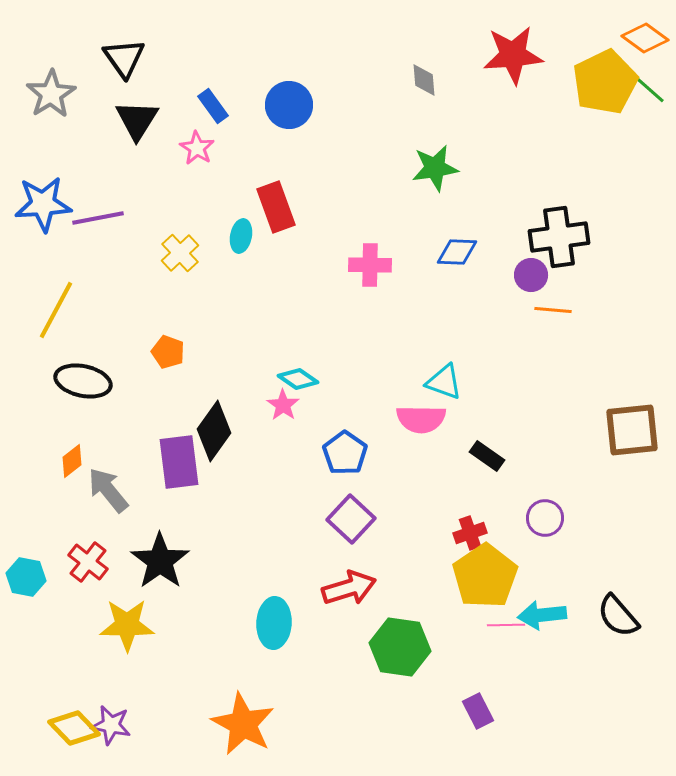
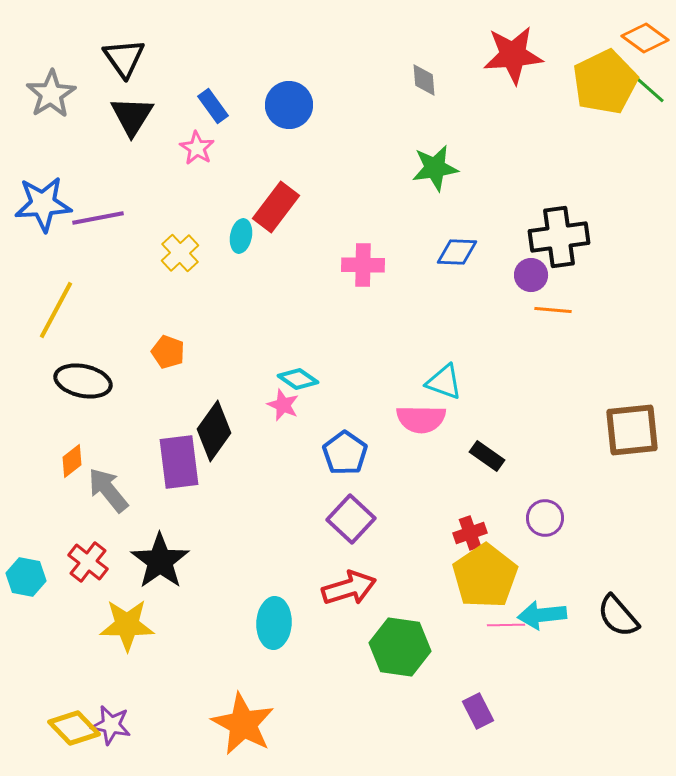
black triangle at (137, 120): moved 5 px left, 4 px up
red rectangle at (276, 207): rotated 57 degrees clockwise
pink cross at (370, 265): moved 7 px left
pink star at (283, 405): rotated 12 degrees counterclockwise
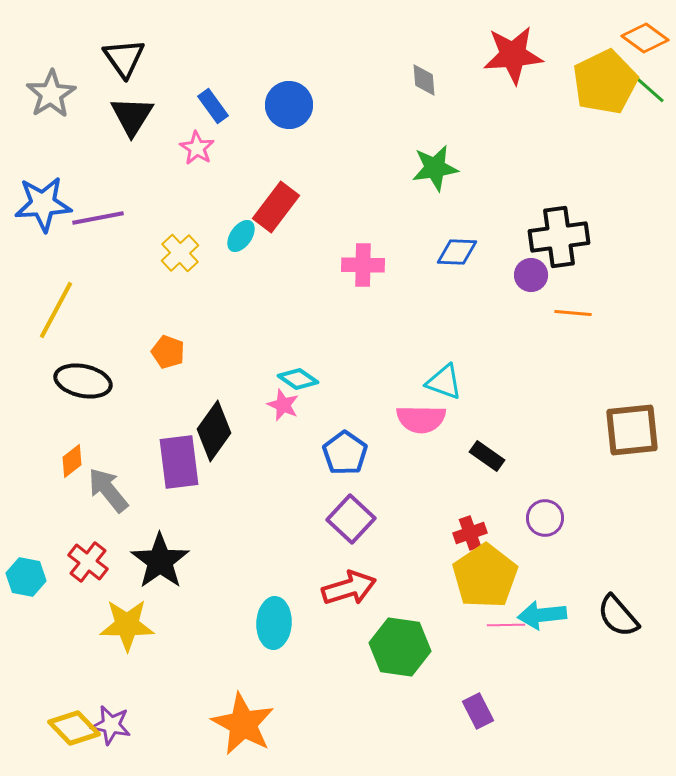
cyan ellipse at (241, 236): rotated 24 degrees clockwise
orange line at (553, 310): moved 20 px right, 3 px down
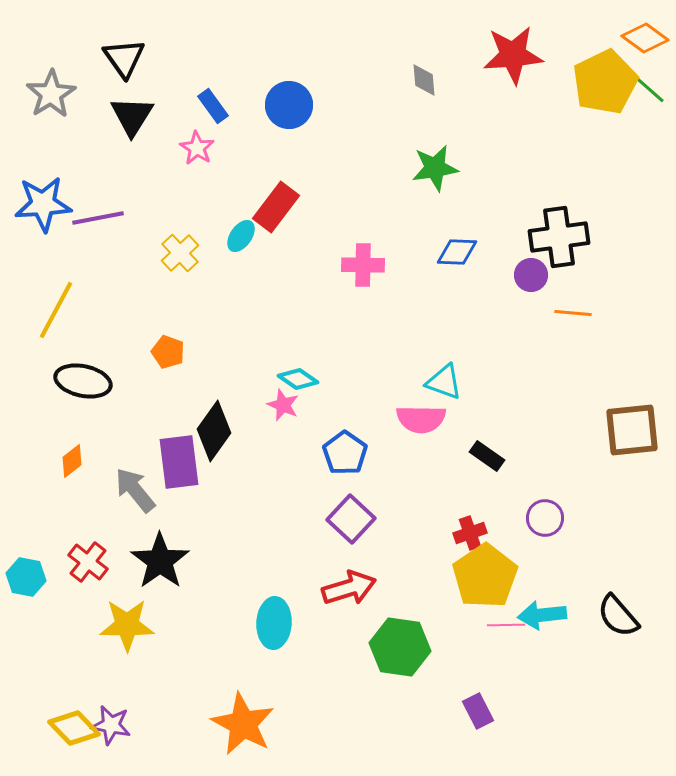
gray arrow at (108, 490): moved 27 px right
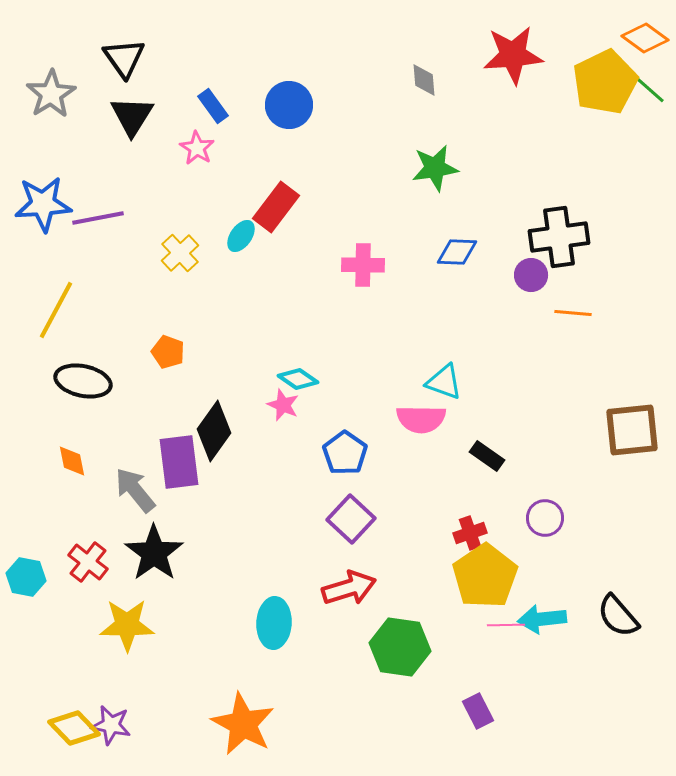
orange diamond at (72, 461): rotated 64 degrees counterclockwise
black star at (160, 561): moved 6 px left, 8 px up
cyan arrow at (542, 615): moved 4 px down
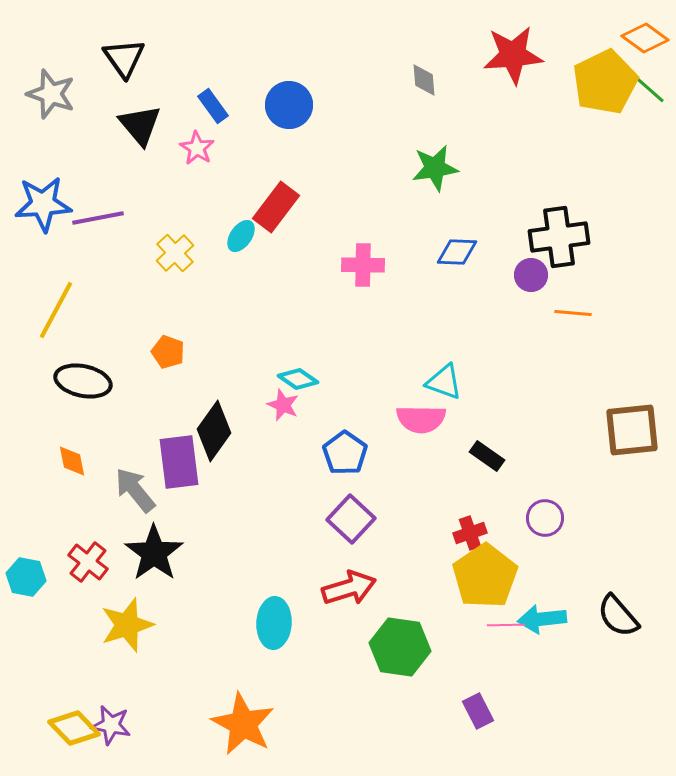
gray star at (51, 94): rotated 21 degrees counterclockwise
black triangle at (132, 116): moved 8 px right, 9 px down; rotated 12 degrees counterclockwise
yellow cross at (180, 253): moved 5 px left
yellow star at (127, 625): rotated 18 degrees counterclockwise
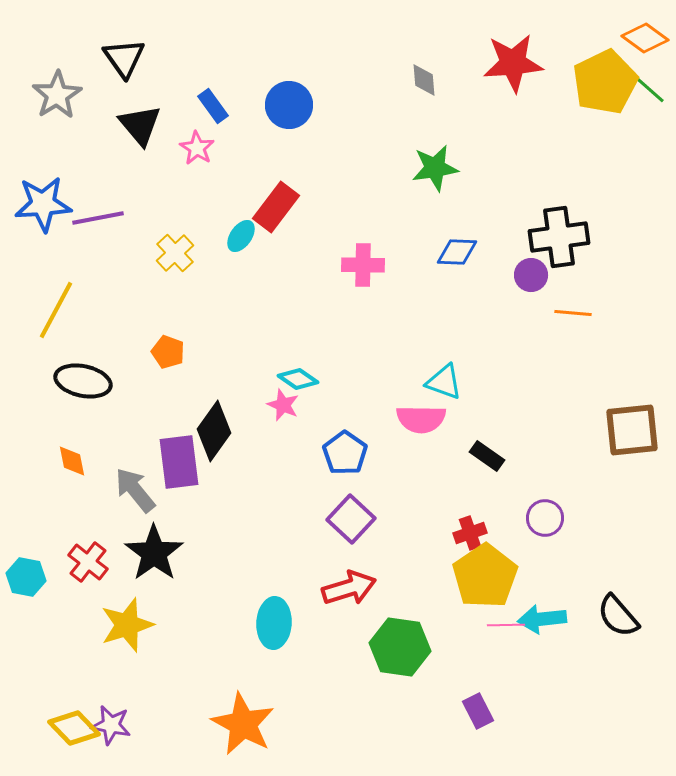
red star at (513, 55): moved 8 px down
gray star at (51, 94): moved 6 px right, 1 px down; rotated 21 degrees clockwise
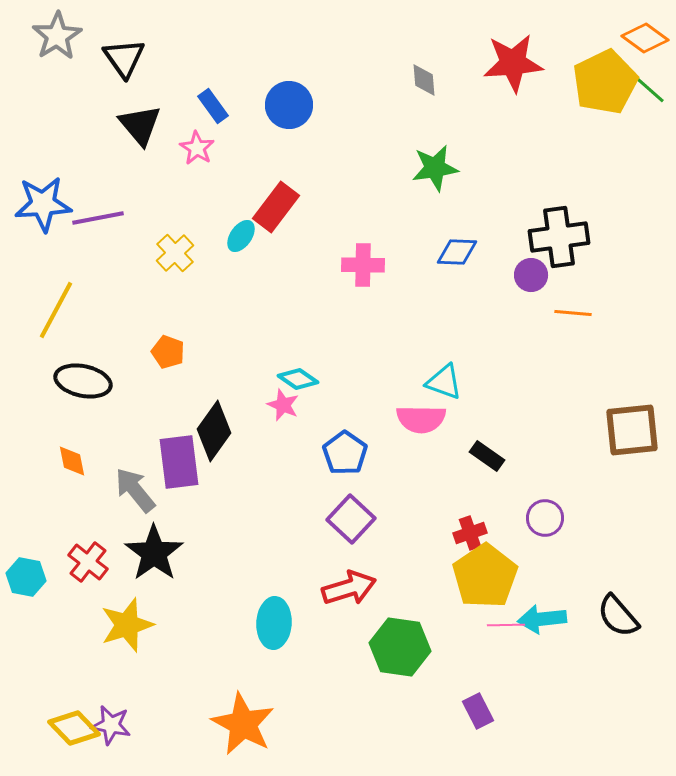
gray star at (57, 95): moved 59 px up
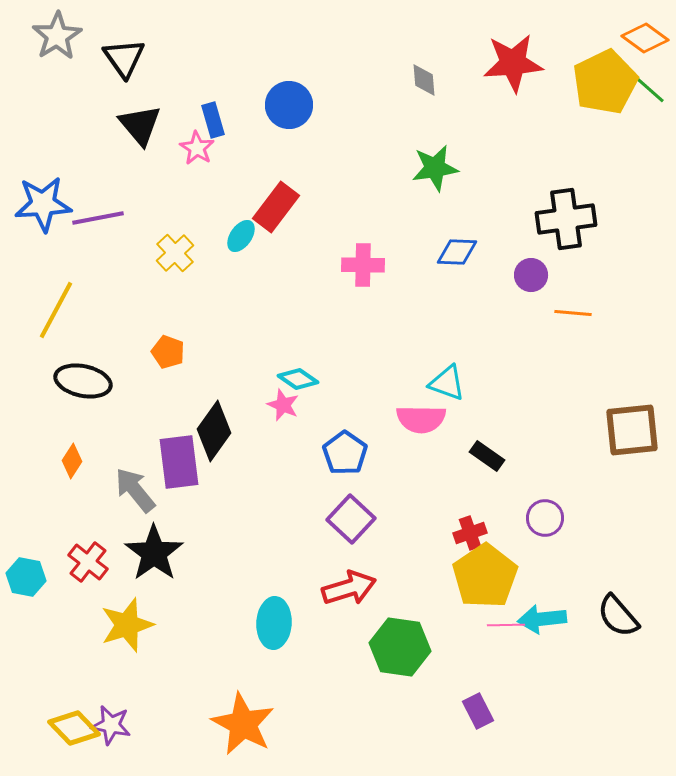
blue rectangle at (213, 106): moved 14 px down; rotated 20 degrees clockwise
black cross at (559, 237): moved 7 px right, 18 px up
cyan triangle at (444, 382): moved 3 px right, 1 px down
orange diamond at (72, 461): rotated 44 degrees clockwise
